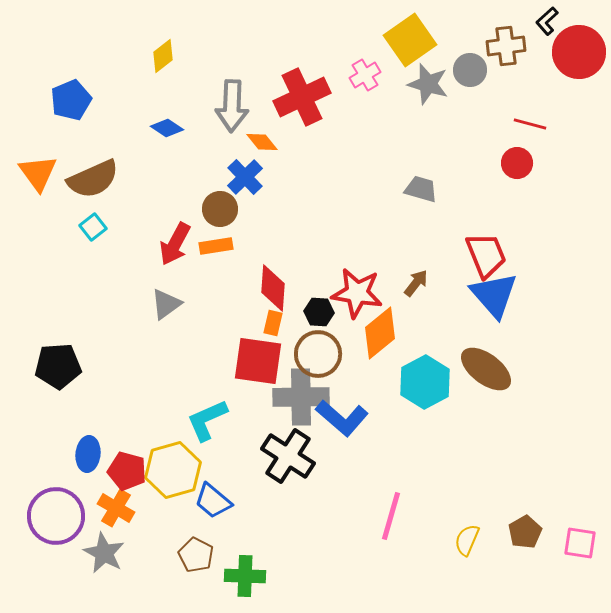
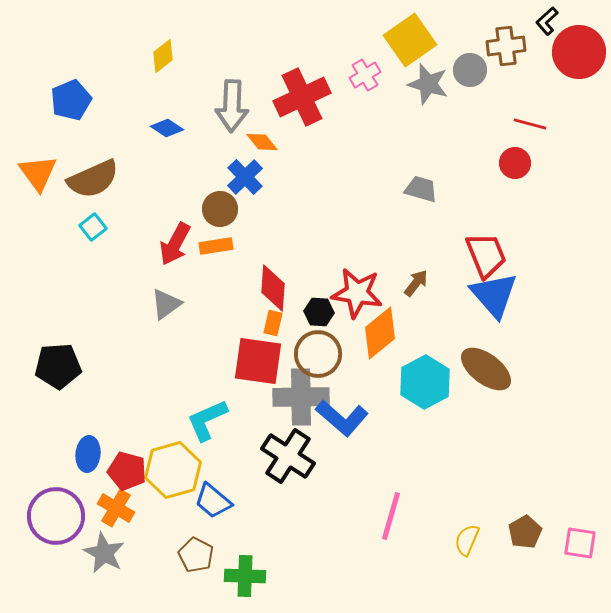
red circle at (517, 163): moved 2 px left
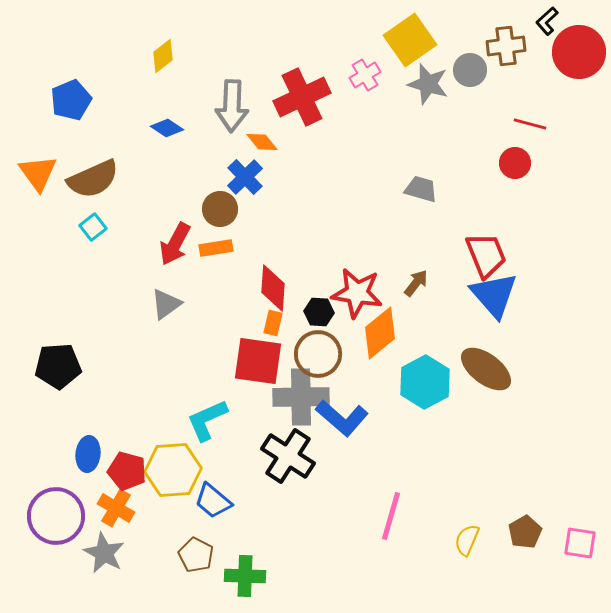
orange rectangle at (216, 246): moved 2 px down
yellow hexagon at (173, 470): rotated 12 degrees clockwise
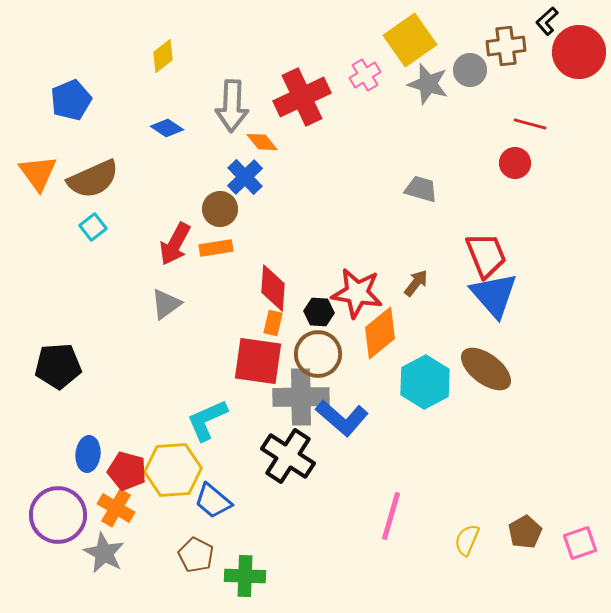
purple circle at (56, 516): moved 2 px right, 1 px up
pink square at (580, 543): rotated 28 degrees counterclockwise
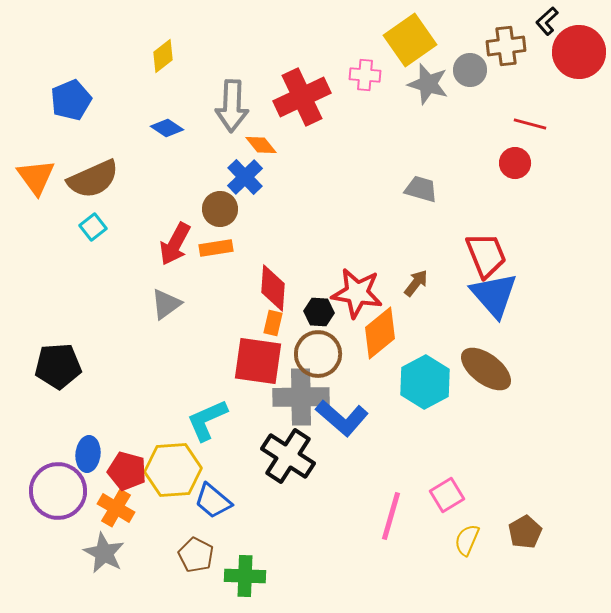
pink cross at (365, 75): rotated 36 degrees clockwise
orange diamond at (262, 142): moved 1 px left, 3 px down
orange triangle at (38, 173): moved 2 px left, 4 px down
purple circle at (58, 515): moved 24 px up
pink square at (580, 543): moved 133 px left, 48 px up; rotated 12 degrees counterclockwise
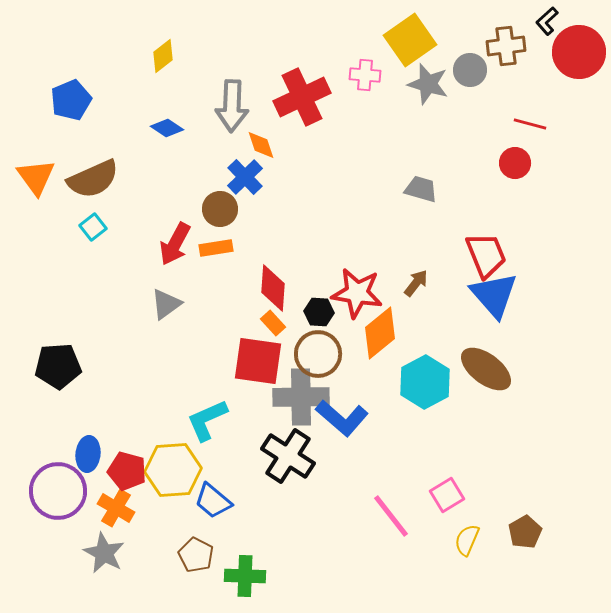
orange diamond at (261, 145): rotated 20 degrees clockwise
orange rectangle at (273, 323): rotated 55 degrees counterclockwise
pink line at (391, 516): rotated 54 degrees counterclockwise
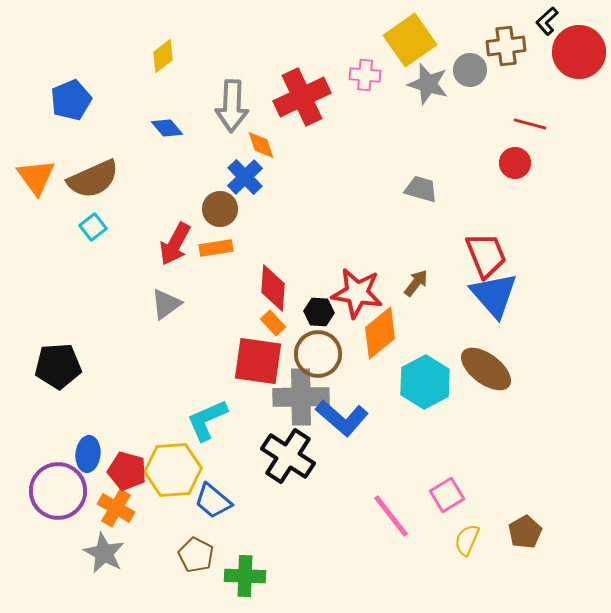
blue diamond at (167, 128): rotated 16 degrees clockwise
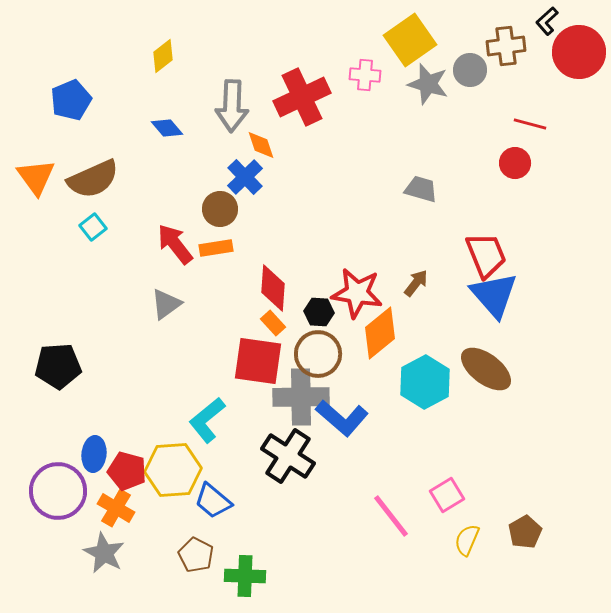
red arrow at (175, 244): rotated 114 degrees clockwise
cyan L-shape at (207, 420): rotated 15 degrees counterclockwise
blue ellipse at (88, 454): moved 6 px right
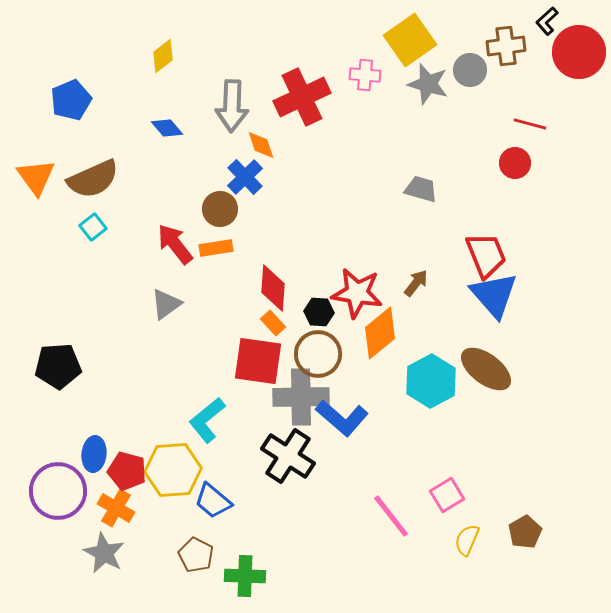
cyan hexagon at (425, 382): moved 6 px right, 1 px up
